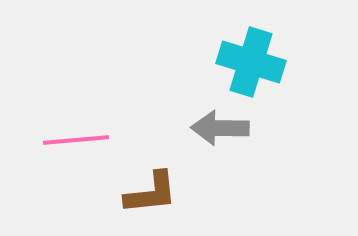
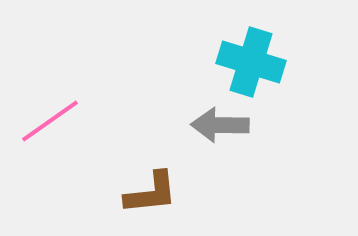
gray arrow: moved 3 px up
pink line: moved 26 px left, 19 px up; rotated 30 degrees counterclockwise
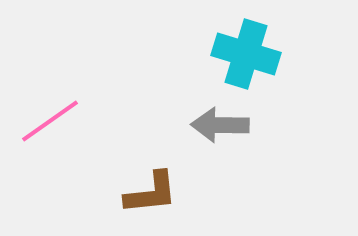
cyan cross: moved 5 px left, 8 px up
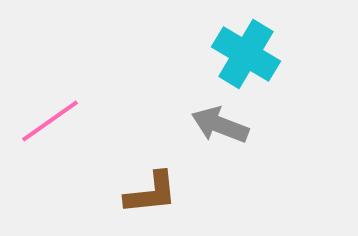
cyan cross: rotated 14 degrees clockwise
gray arrow: rotated 20 degrees clockwise
